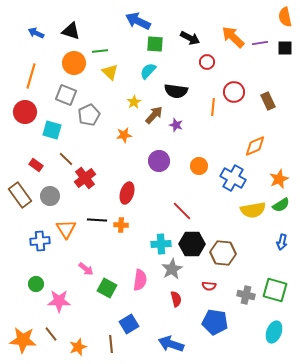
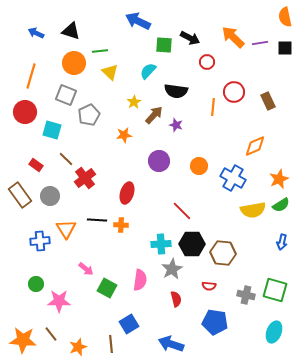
green square at (155, 44): moved 9 px right, 1 px down
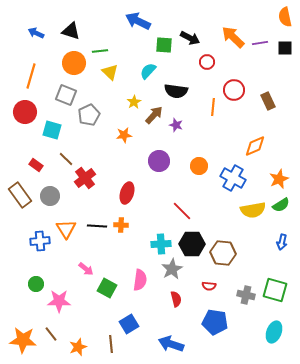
red circle at (234, 92): moved 2 px up
black line at (97, 220): moved 6 px down
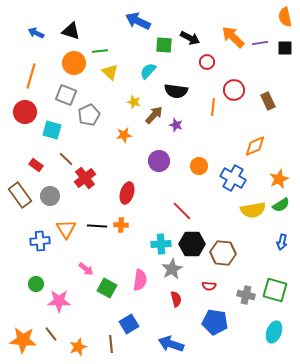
yellow star at (134, 102): rotated 24 degrees counterclockwise
